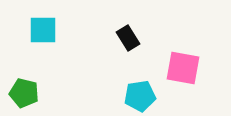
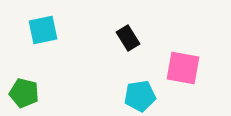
cyan square: rotated 12 degrees counterclockwise
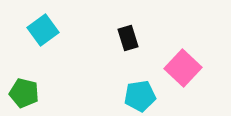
cyan square: rotated 24 degrees counterclockwise
black rectangle: rotated 15 degrees clockwise
pink square: rotated 33 degrees clockwise
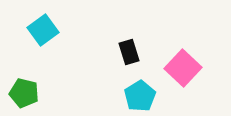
black rectangle: moved 1 px right, 14 px down
cyan pentagon: rotated 24 degrees counterclockwise
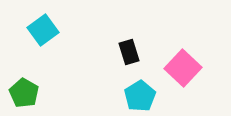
green pentagon: rotated 16 degrees clockwise
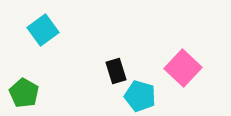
black rectangle: moved 13 px left, 19 px down
cyan pentagon: rotated 24 degrees counterclockwise
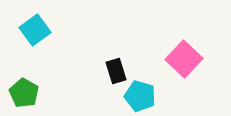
cyan square: moved 8 px left
pink square: moved 1 px right, 9 px up
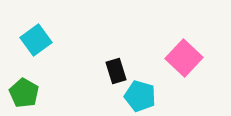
cyan square: moved 1 px right, 10 px down
pink square: moved 1 px up
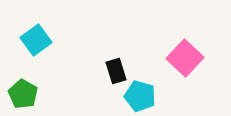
pink square: moved 1 px right
green pentagon: moved 1 px left, 1 px down
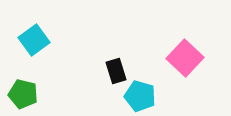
cyan square: moved 2 px left
green pentagon: rotated 16 degrees counterclockwise
